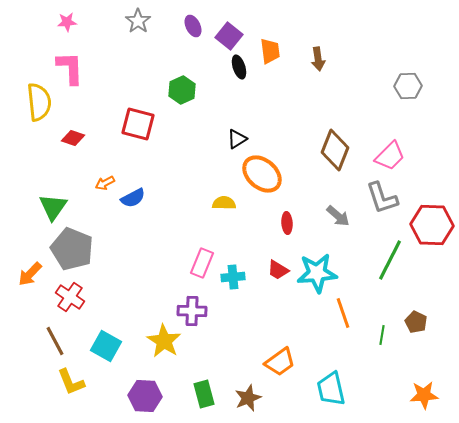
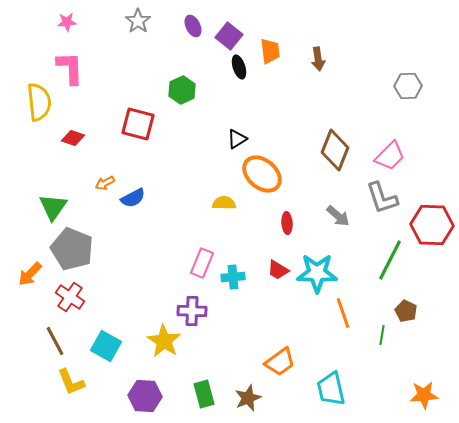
cyan star at (317, 273): rotated 6 degrees clockwise
brown pentagon at (416, 322): moved 10 px left, 11 px up
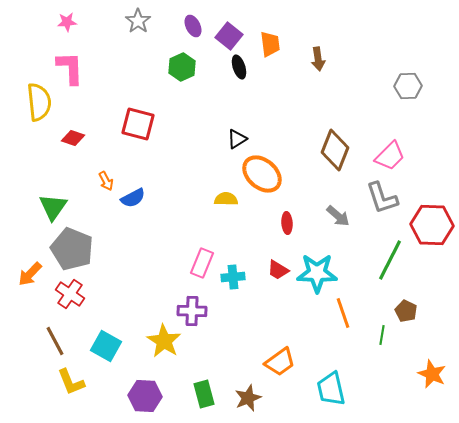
orange trapezoid at (270, 51): moved 7 px up
green hexagon at (182, 90): moved 23 px up
orange arrow at (105, 183): moved 1 px right, 2 px up; rotated 90 degrees counterclockwise
yellow semicircle at (224, 203): moved 2 px right, 4 px up
red cross at (70, 297): moved 3 px up
orange star at (424, 395): moved 8 px right, 21 px up; rotated 28 degrees clockwise
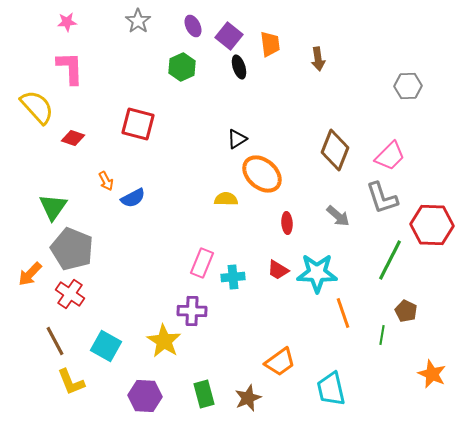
yellow semicircle at (39, 102): moved 2 px left, 5 px down; rotated 36 degrees counterclockwise
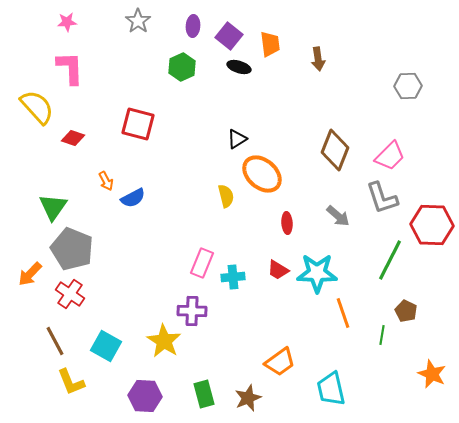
purple ellipse at (193, 26): rotated 30 degrees clockwise
black ellipse at (239, 67): rotated 55 degrees counterclockwise
yellow semicircle at (226, 199): moved 3 px up; rotated 75 degrees clockwise
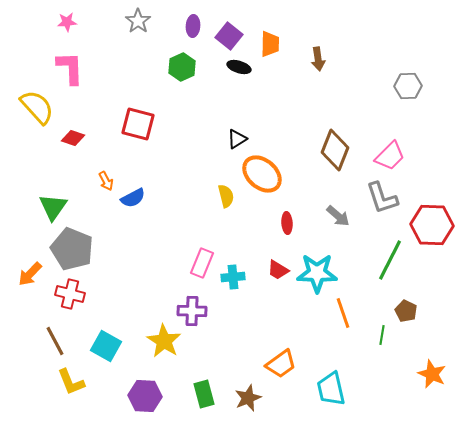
orange trapezoid at (270, 44): rotated 8 degrees clockwise
red cross at (70, 294): rotated 20 degrees counterclockwise
orange trapezoid at (280, 362): moved 1 px right, 2 px down
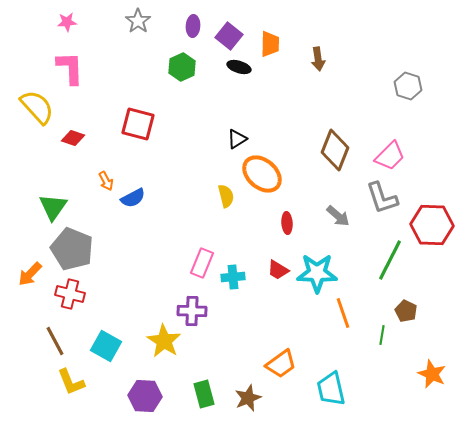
gray hexagon at (408, 86): rotated 20 degrees clockwise
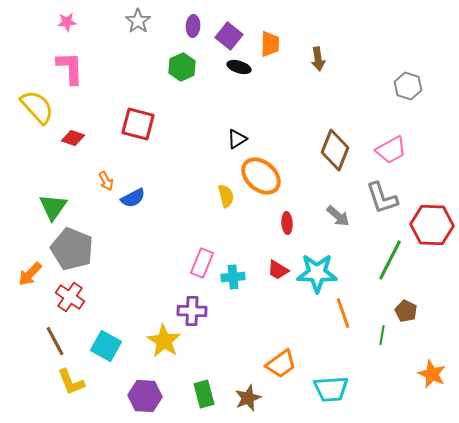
pink trapezoid at (390, 156): moved 1 px right, 6 px up; rotated 16 degrees clockwise
orange ellipse at (262, 174): moved 1 px left, 2 px down
red cross at (70, 294): moved 3 px down; rotated 20 degrees clockwise
cyan trapezoid at (331, 389): rotated 81 degrees counterclockwise
